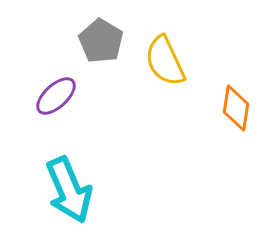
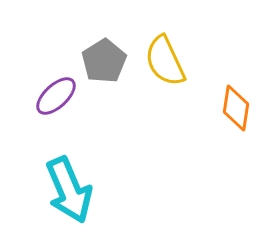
gray pentagon: moved 3 px right, 20 px down; rotated 9 degrees clockwise
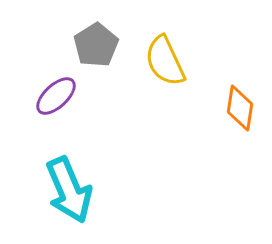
gray pentagon: moved 8 px left, 16 px up
orange diamond: moved 4 px right
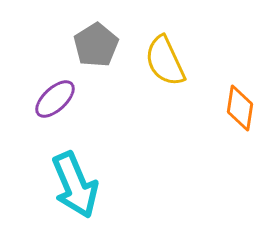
purple ellipse: moved 1 px left, 3 px down
cyan arrow: moved 6 px right, 5 px up
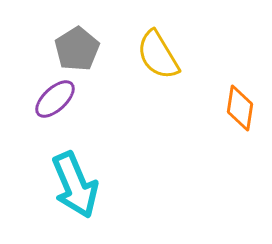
gray pentagon: moved 19 px left, 4 px down
yellow semicircle: moved 7 px left, 6 px up; rotated 6 degrees counterclockwise
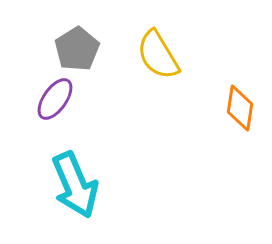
purple ellipse: rotated 12 degrees counterclockwise
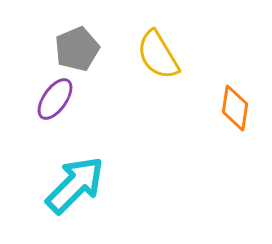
gray pentagon: rotated 9 degrees clockwise
orange diamond: moved 5 px left
cyan arrow: rotated 112 degrees counterclockwise
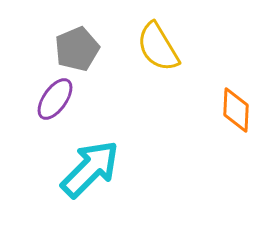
yellow semicircle: moved 8 px up
orange diamond: moved 1 px right, 2 px down; rotated 6 degrees counterclockwise
cyan arrow: moved 15 px right, 16 px up
